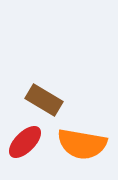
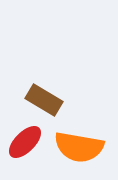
orange semicircle: moved 3 px left, 3 px down
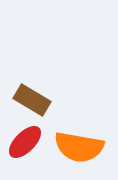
brown rectangle: moved 12 px left
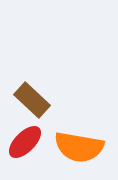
brown rectangle: rotated 12 degrees clockwise
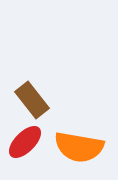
brown rectangle: rotated 9 degrees clockwise
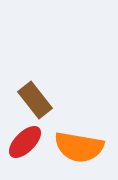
brown rectangle: moved 3 px right
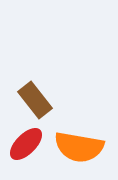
red ellipse: moved 1 px right, 2 px down
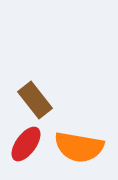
red ellipse: rotated 9 degrees counterclockwise
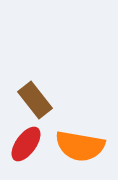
orange semicircle: moved 1 px right, 1 px up
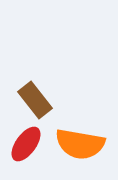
orange semicircle: moved 2 px up
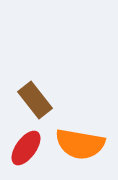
red ellipse: moved 4 px down
